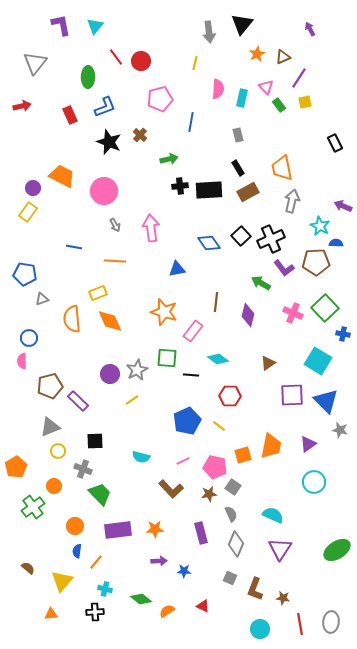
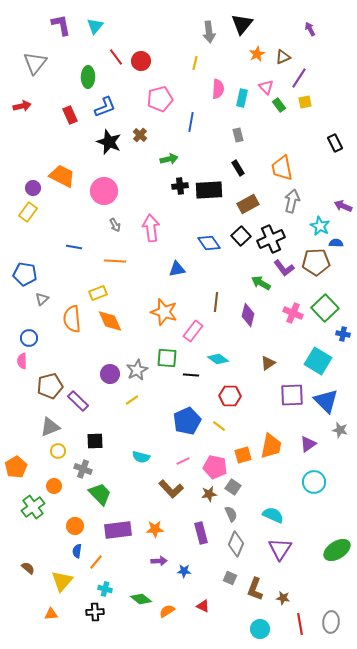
brown rectangle at (248, 192): moved 12 px down
gray triangle at (42, 299): rotated 24 degrees counterclockwise
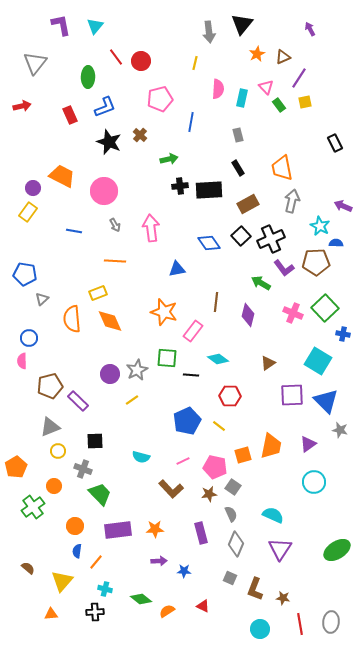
blue line at (74, 247): moved 16 px up
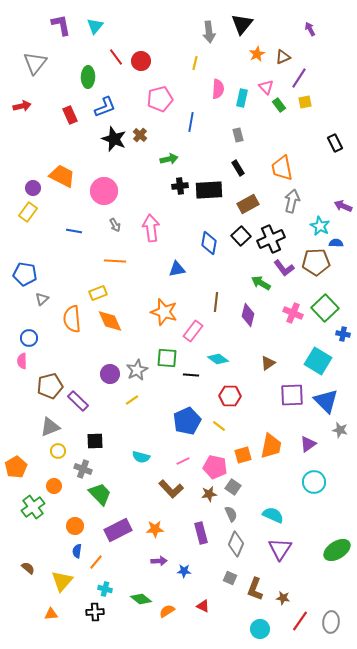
black star at (109, 142): moved 5 px right, 3 px up
blue diamond at (209, 243): rotated 45 degrees clockwise
purple rectangle at (118, 530): rotated 20 degrees counterclockwise
red line at (300, 624): moved 3 px up; rotated 45 degrees clockwise
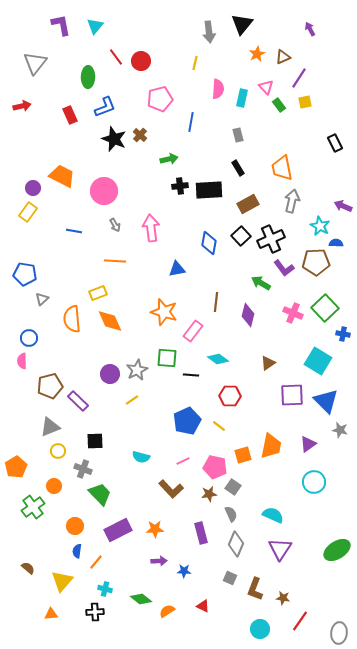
gray ellipse at (331, 622): moved 8 px right, 11 px down
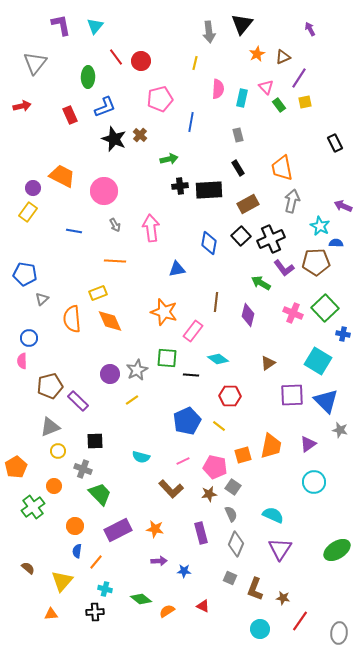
orange star at (155, 529): rotated 12 degrees clockwise
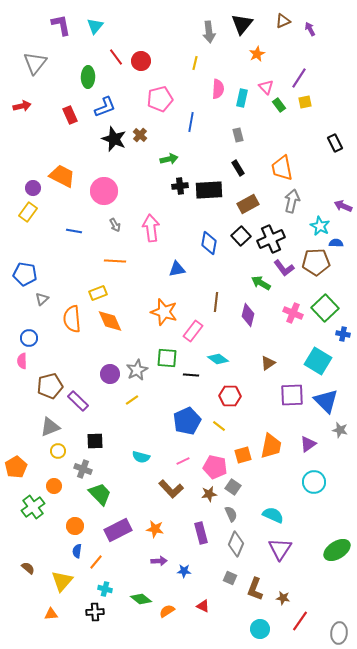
brown triangle at (283, 57): moved 36 px up
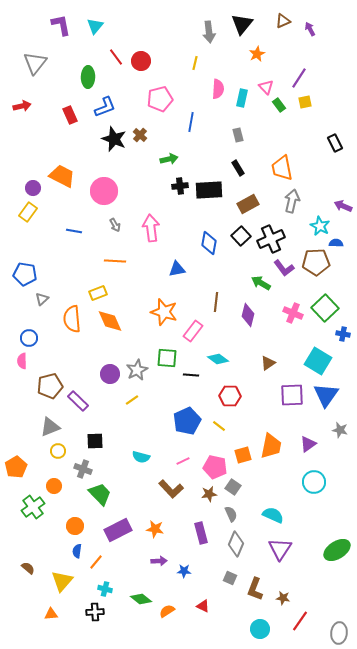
blue triangle at (326, 401): moved 6 px up; rotated 20 degrees clockwise
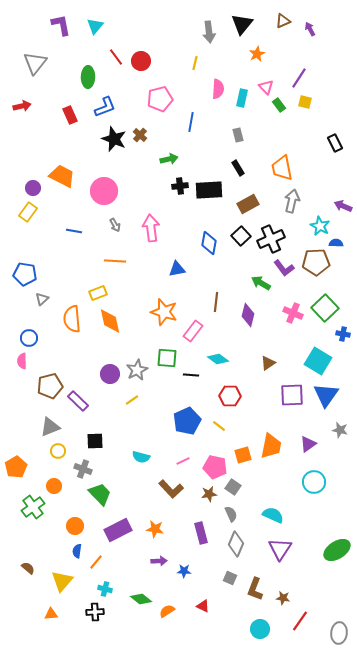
yellow square at (305, 102): rotated 24 degrees clockwise
orange diamond at (110, 321): rotated 12 degrees clockwise
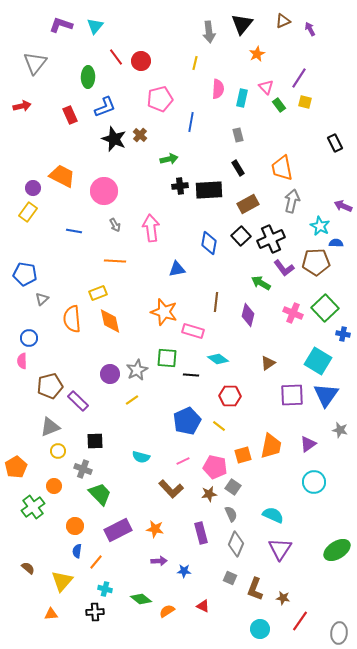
purple L-shape at (61, 25): rotated 60 degrees counterclockwise
pink rectangle at (193, 331): rotated 70 degrees clockwise
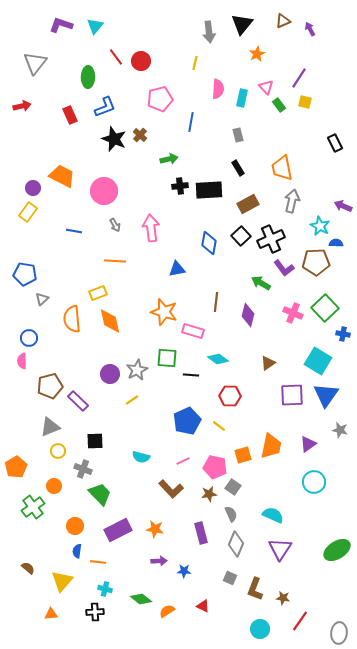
orange line at (96, 562): moved 2 px right; rotated 56 degrees clockwise
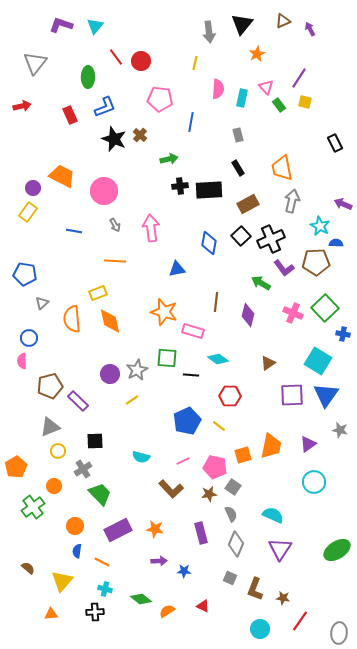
pink pentagon at (160, 99): rotated 20 degrees clockwise
purple arrow at (343, 206): moved 2 px up
gray triangle at (42, 299): moved 4 px down
gray cross at (83, 469): rotated 36 degrees clockwise
orange line at (98, 562): moved 4 px right; rotated 21 degrees clockwise
